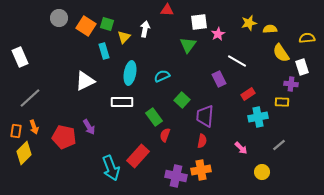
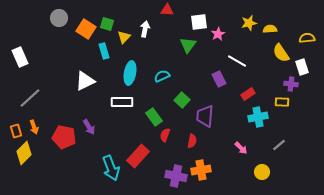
orange square at (86, 26): moved 3 px down
orange rectangle at (16, 131): rotated 24 degrees counterclockwise
red semicircle at (202, 141): moved 10 px left
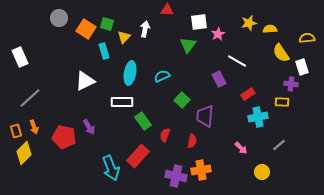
green rectangle at (154, 117): moved 11 px left, 4 px down
